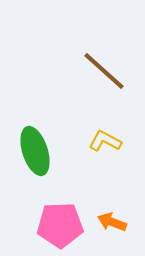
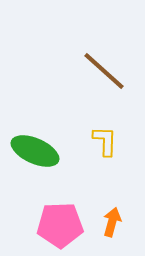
yellow L-shape: rotated 64 degrees clockwise
green ellipse: rotated 48 degrees counterclockwise
orange arrow: rotated 84 degrees clockwise
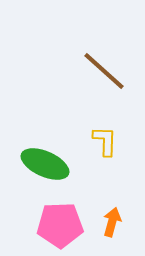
green ellipse: moved 10 px right, 13 px down
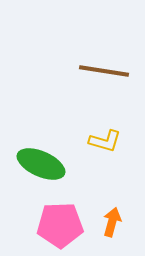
brown line: rotated 33 degrees counterclockwise
yellow L-shape: rotated 104 degrees clockwise
green ellipse: moved 4 px left
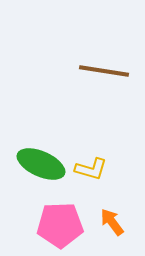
yellow L-shape: moved 14 px left, 28 px down
orange arrow: rotated 52 degrees counterclockwise
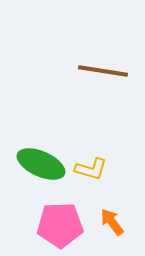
brown line: moved 1 px left
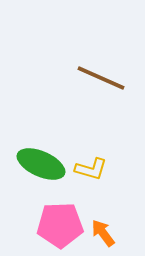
brown line: moved 2 px left, 7 px down; rotated 15 degrees clockwise
orange arrow: moved 9 px left, 11 px down
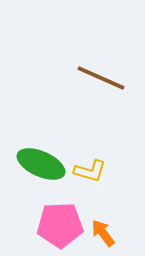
yellow L-shape: moved 1 px left, 2 px down
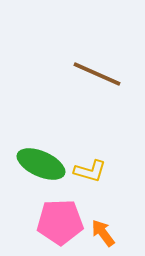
brown line: moved 4 px left, 4 px up
pink pentagon: moved 3 px up
